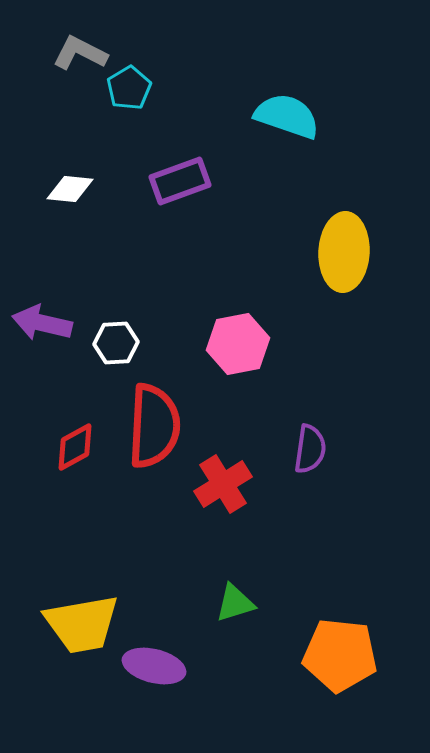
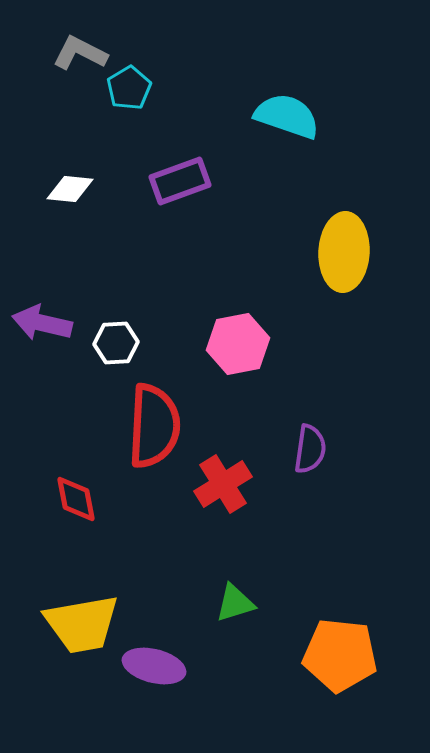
red diamond: moved 1 px right, 52 px down; rotated 72 degrees counterclockwise
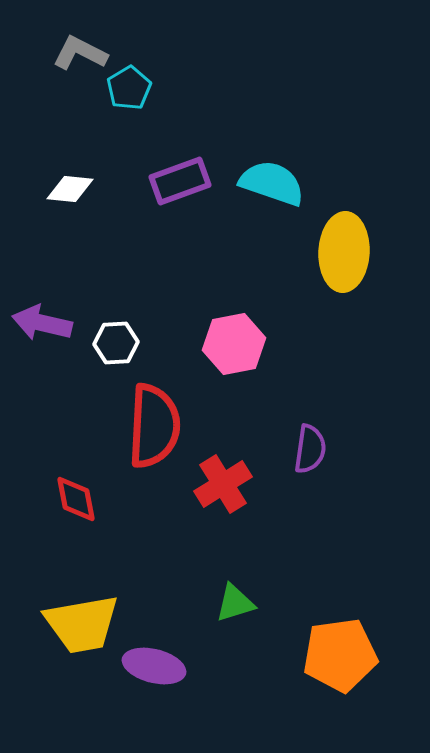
cyan semicircle: moved 15 px left, 67 px down
pink hexagon: moved 4 px left
orange pentagon: rotated 14 degrees counterclockwise
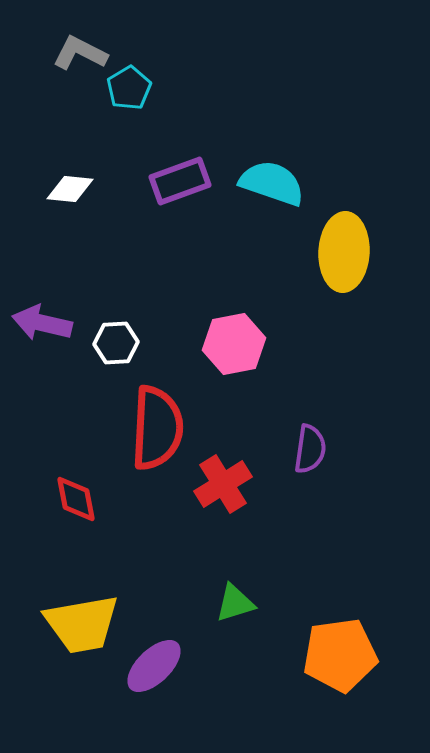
red semicircle: moved 3 px right, 2 px down
purple ellipse: rotated 58 degrees counterclockwise
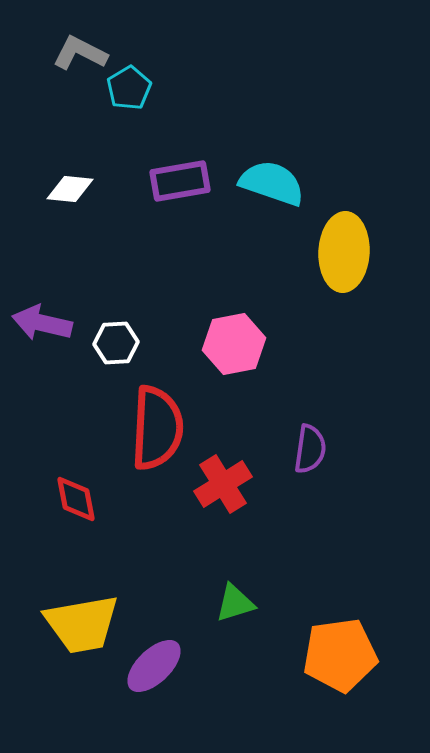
purple rectangle: rotated 10 degrees clockwise
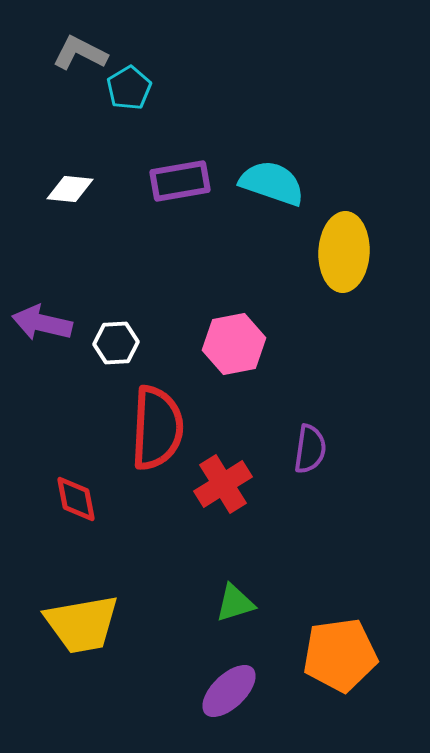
purple ellipse: moved 75 px right, 25 px down
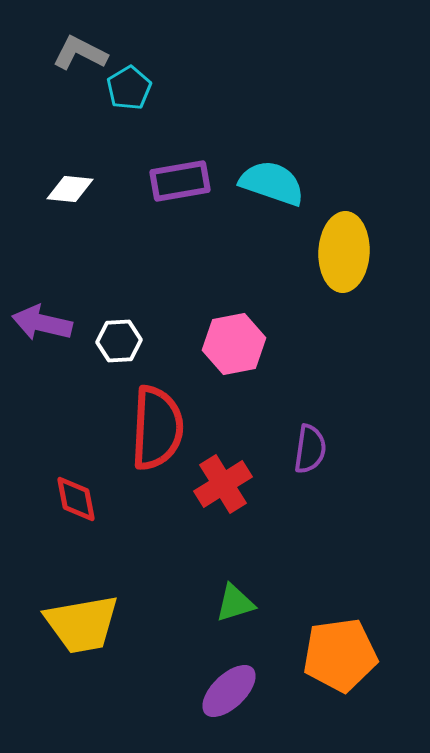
white hexagon: moved 3 px right, 2 px up
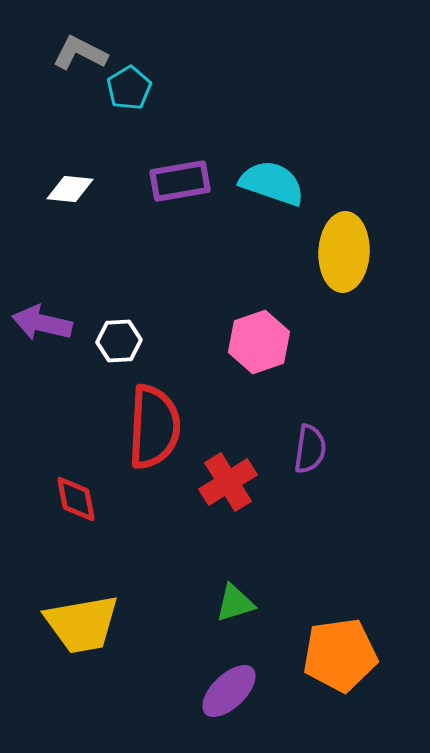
pink hexagon: moved 25 px right, 2 px up; rotated 8 degrees counterclockwise
red semicircle: moved 3 px left, 1 px up
red cross: moved 5 px right, 2 px up
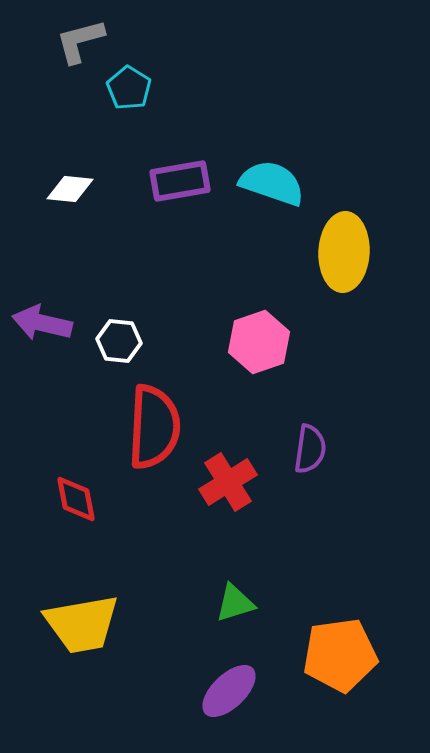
gray L-shape: moved 12 px up; rotated 42 degrees counterclockwise
cyan pentagon: rotated 9 degrees counterclockwise
white hexagon: rotated 9 degrees clockwise
